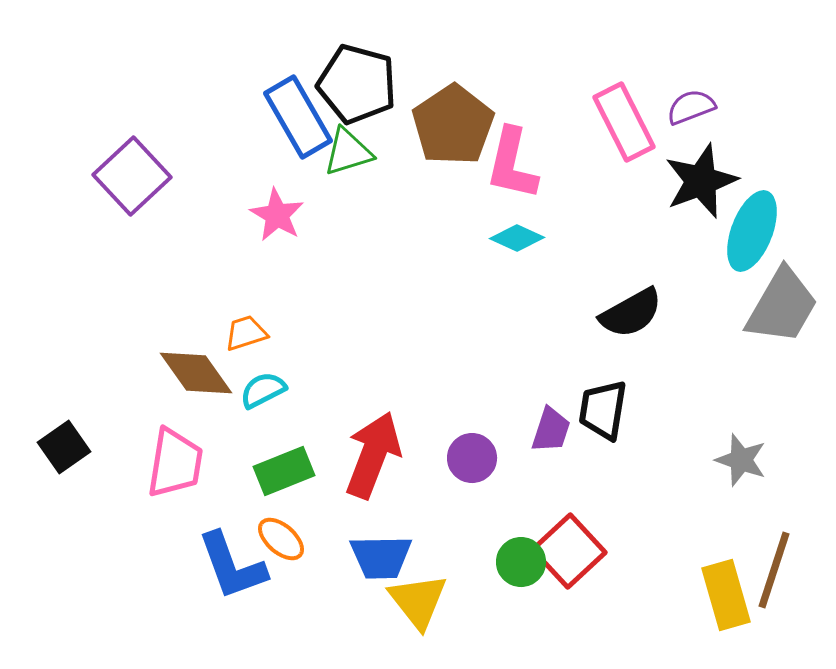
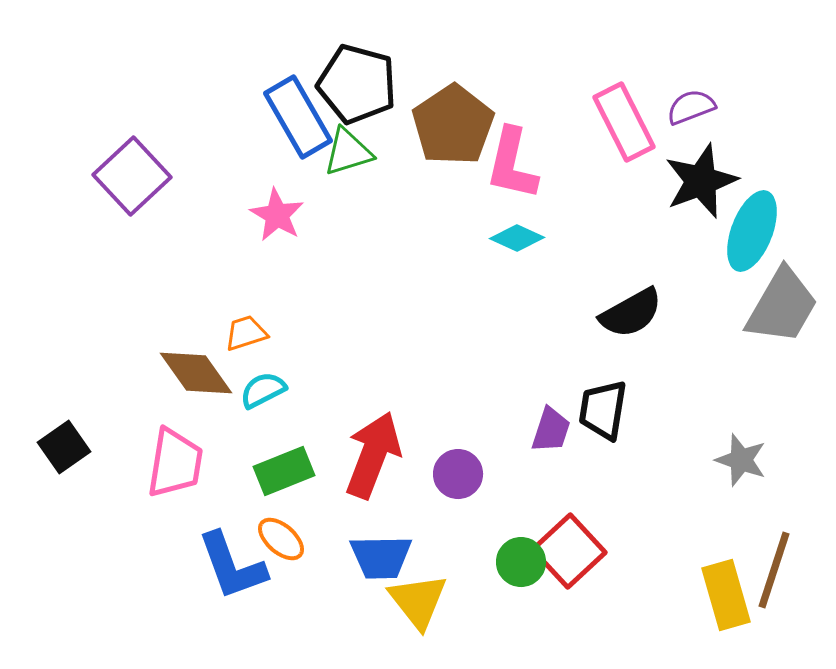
purple circle: moved 14 px left, 16 px down
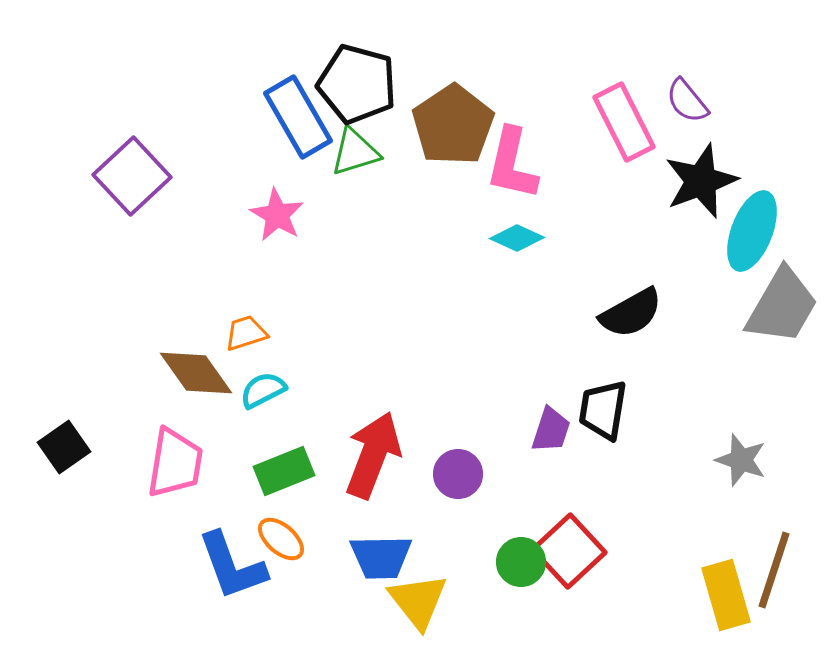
purple semicircle: moved 4 px left, 6 px up; rotated 108 degrees counterclockwise
green triangle: moved 7 px right
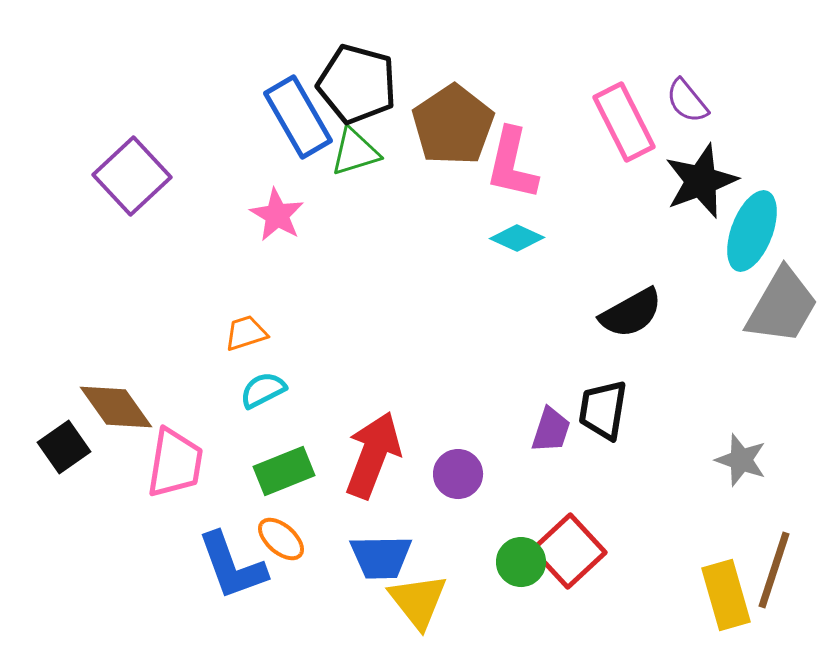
brown diamond: moved 80 px left, 34 px down
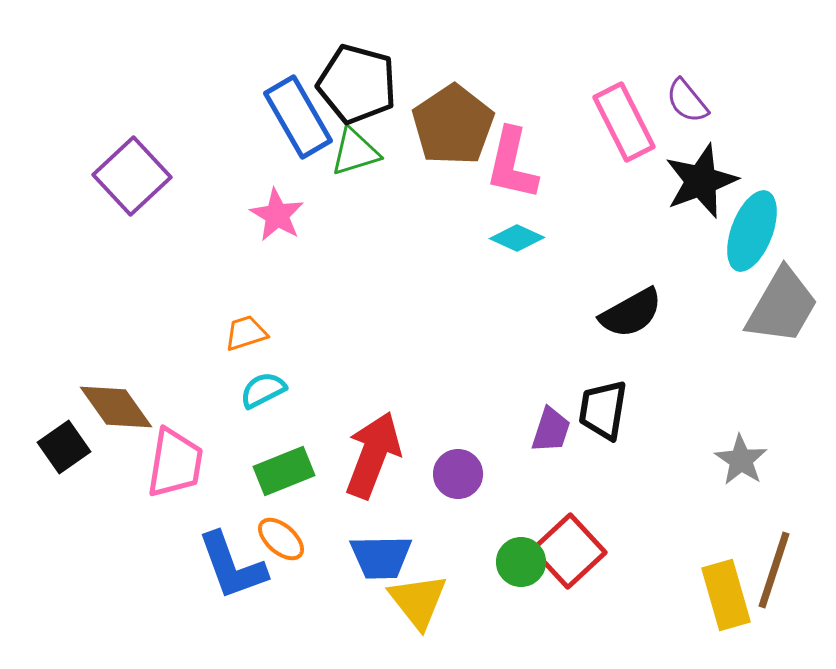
gray star: rotated 14 degrees clockwise
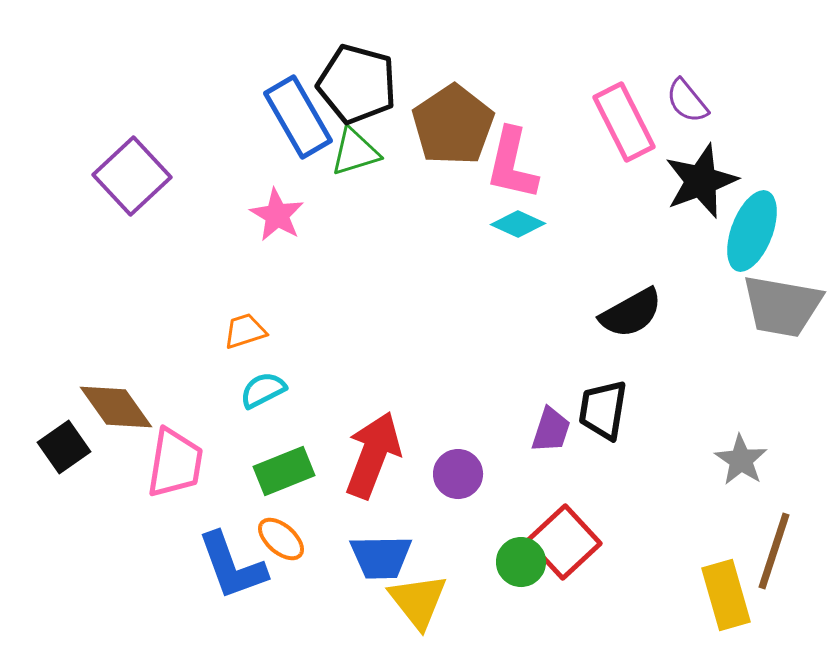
cyan diamond: moved 1 px right, 14 px up
gray trapezoid: rotated 70 degrees clockwise
orange trapezoid: moved 1 px left, 2 px up
red square: moved 5 px left, 9 px up
brown line: moved 19 px up
